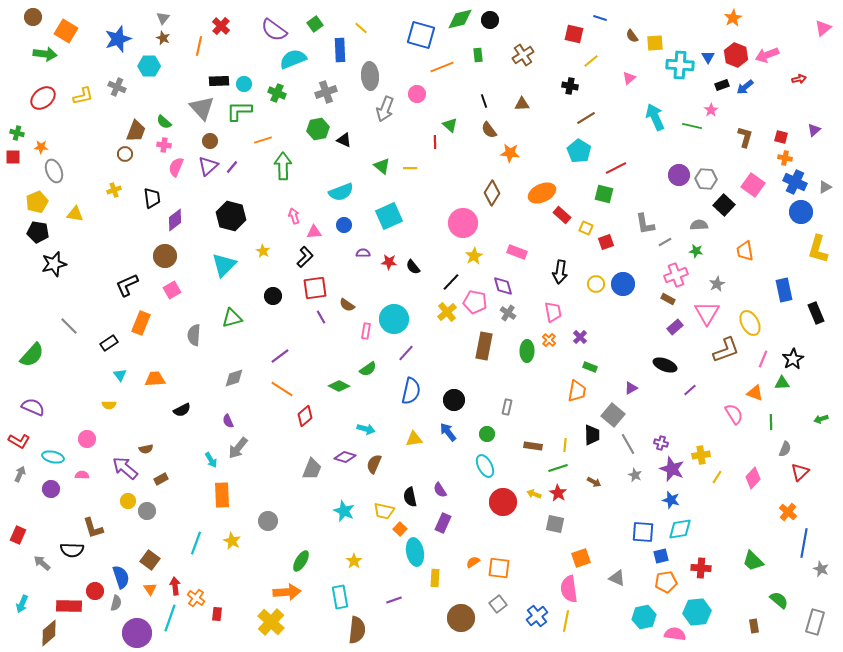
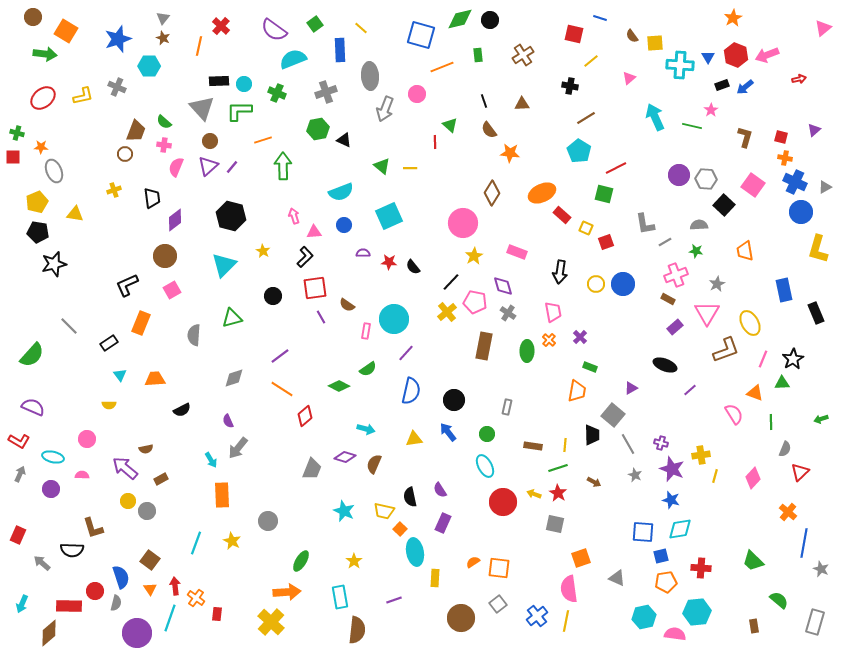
yellow line at (717, 477): moved 2 px left, 1 px up; rotated 16 degrees counterclockwise
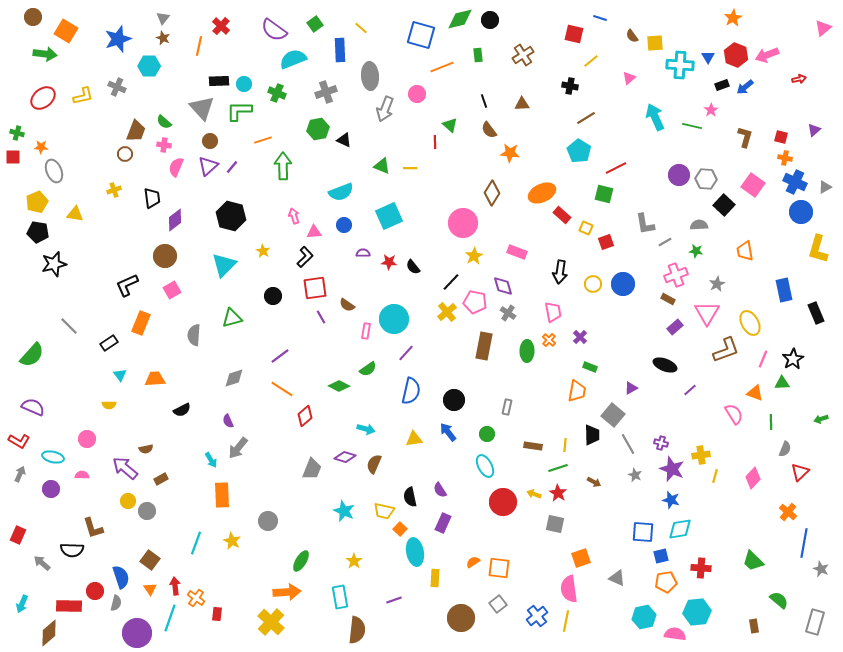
green triangle at (382, 166): rotated 18 degrees counterclockwise
yellow circle at (596, 284): moved 3 px left
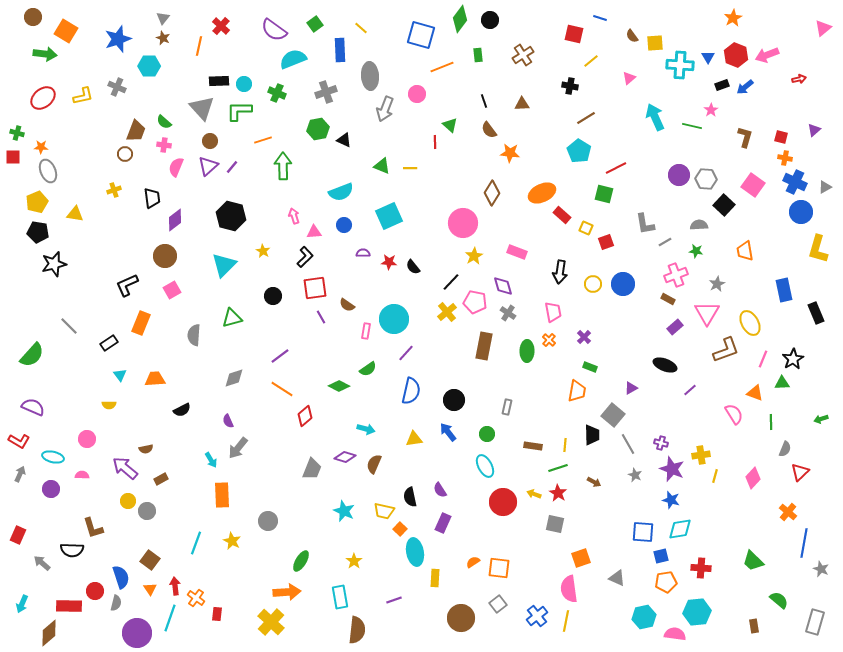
green diamond at (460, 19): rotated 40 degrees counterclockwise
gray ellipse at (54, 171): moved 6 px left
purple cross at (580, 337): moved 4 px right
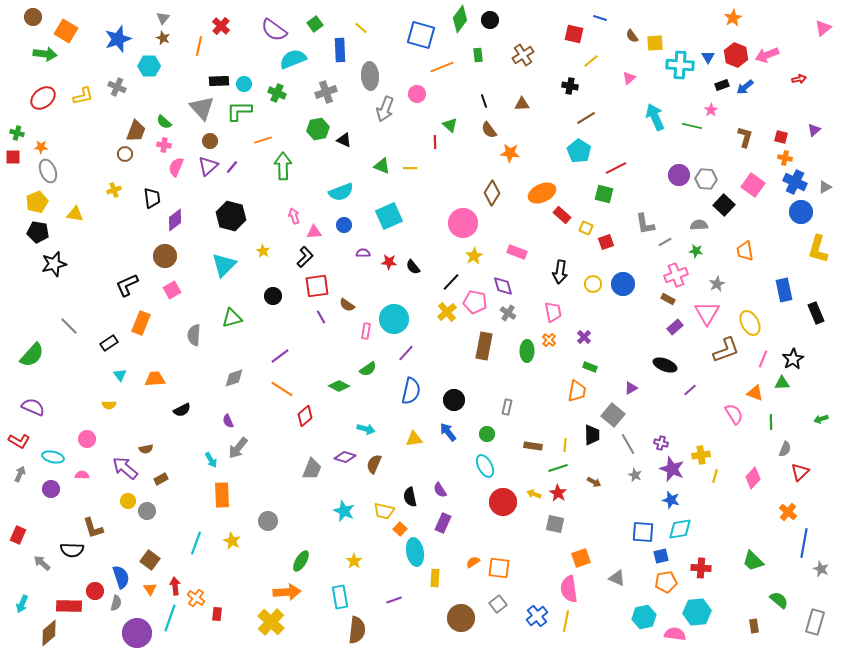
red square at (315, 288): moved 2 px right, 2 px up
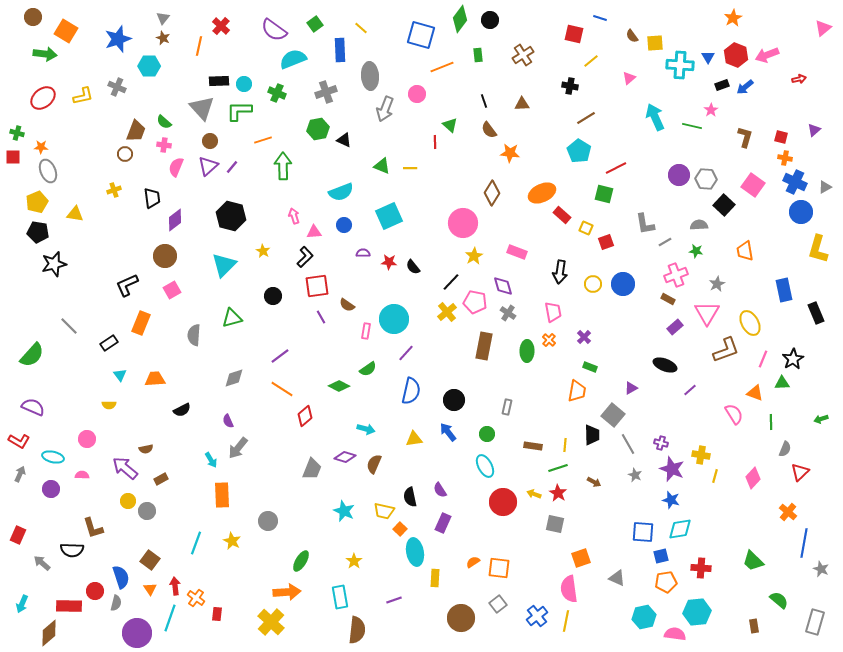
yellow cross at (701, 455): rotated 18 degrees clockwise
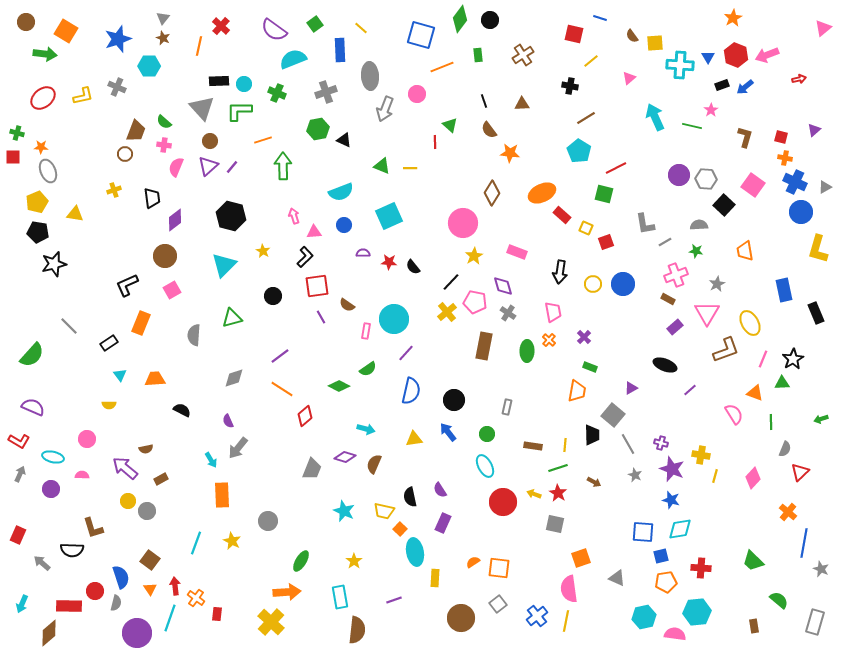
brown circle at (33, 17): moved 7 px left, 5 px down
black semicircle at (182, 410): rotated 126 degrees counterclockwise
